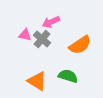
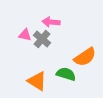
pink arrow: rotated 30 degrees clockwise
orange semicircle: moved 5 px right, 12 px down
green semicircle: moved 2 px left, 2 px up
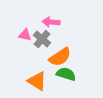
orange semicircle: moved 25 px left
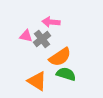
pink triangle: moved 1 px right, 1 px down
gray cross: rotated 12 degrees clockwise
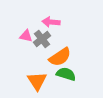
orange triangle: rotated 25 degrees clockwise
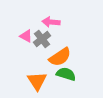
pink triangle: rotated 16 degrees clockwise
